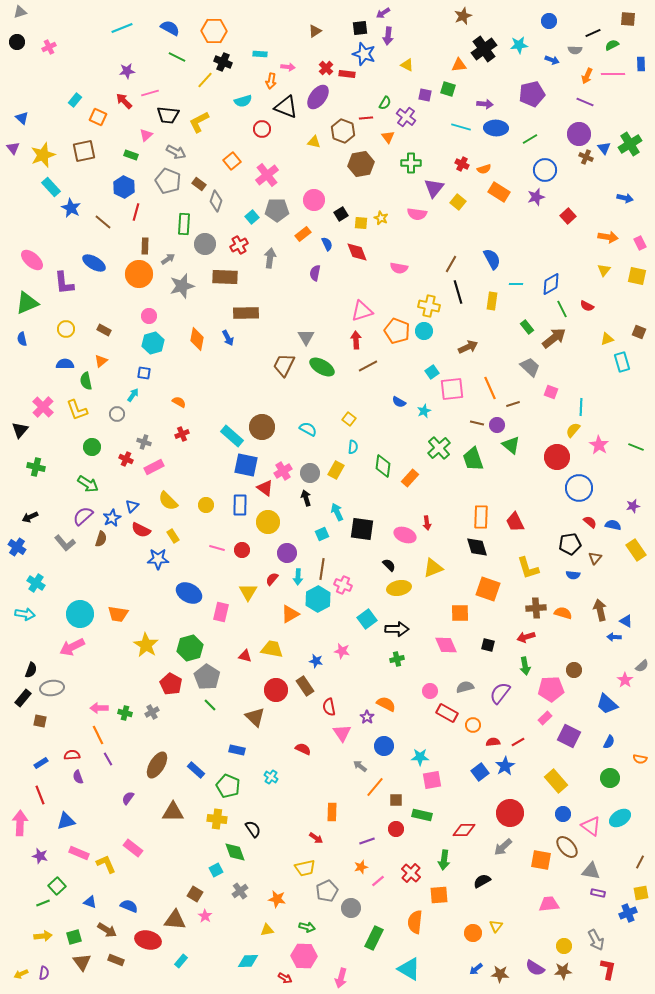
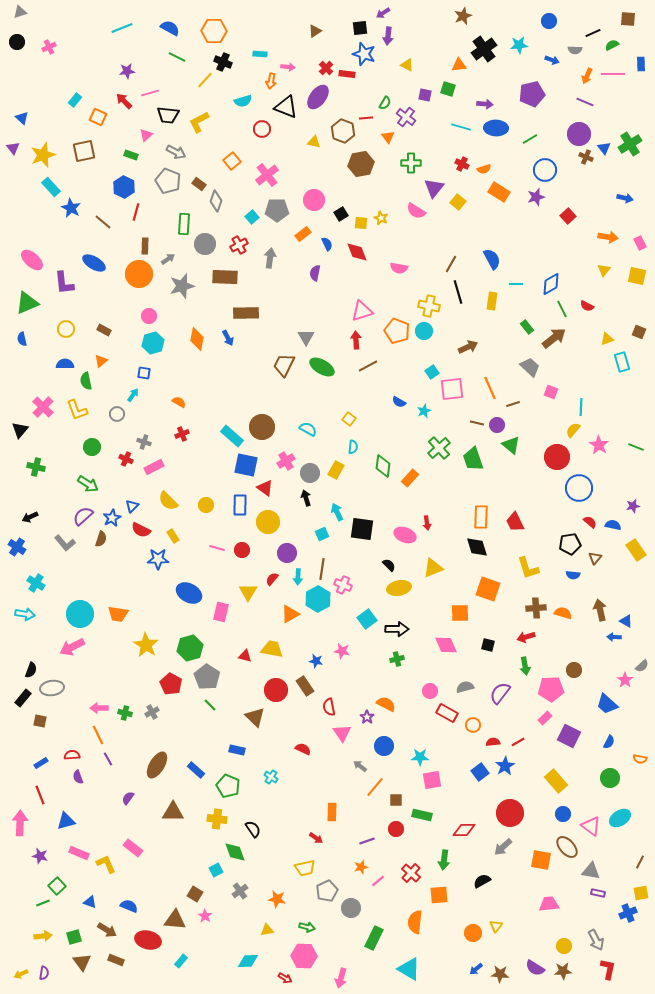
pink semicircle at (417, 214): moved 1 px left, 3 px up; rotated 24 degrees clockwise
pink cross at (283, 471): moved 3 px right, 10 px up
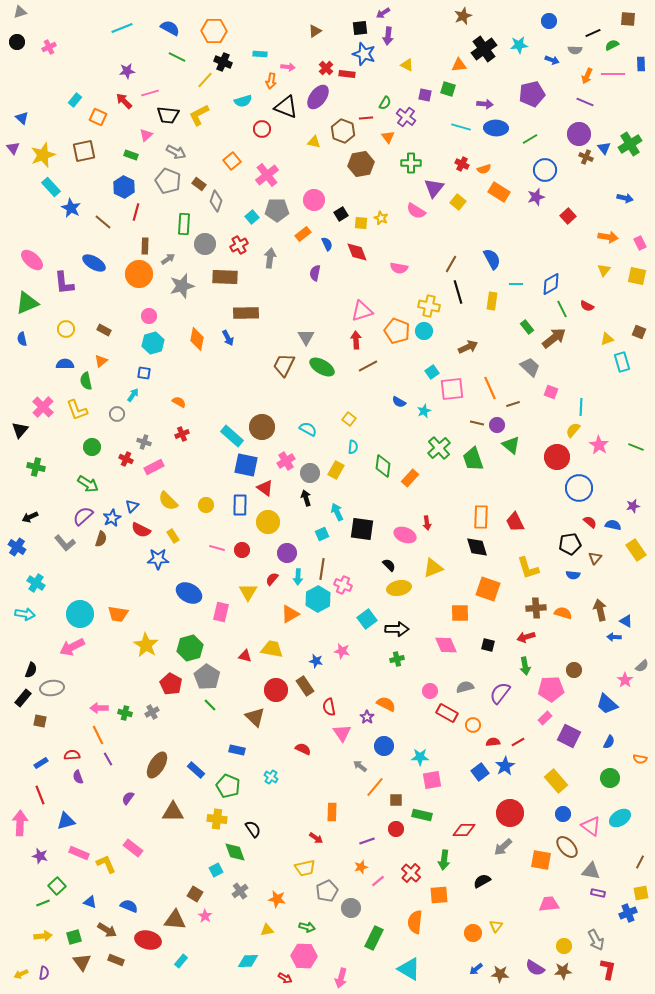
yellow L-shape at (199, 122): moved 7 px up
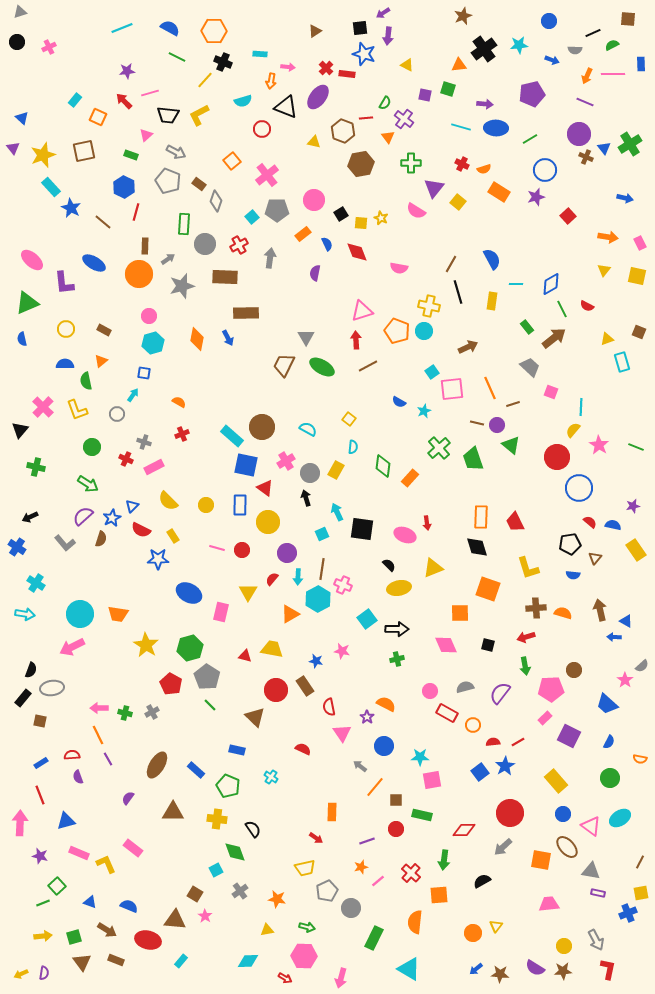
purple cross at (406, 117): moved 2 px left, 2 px down
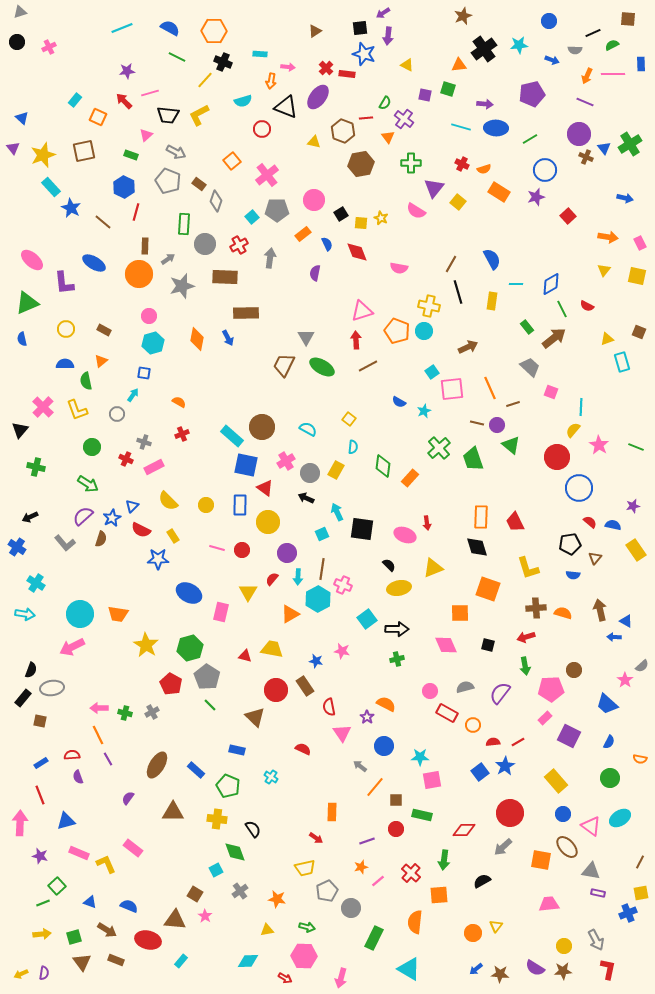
black arrow at (306, 498): rotated 49 degrees counterclockwise
yellow arrow at (43, 936): moved 1 px left, 2 px up
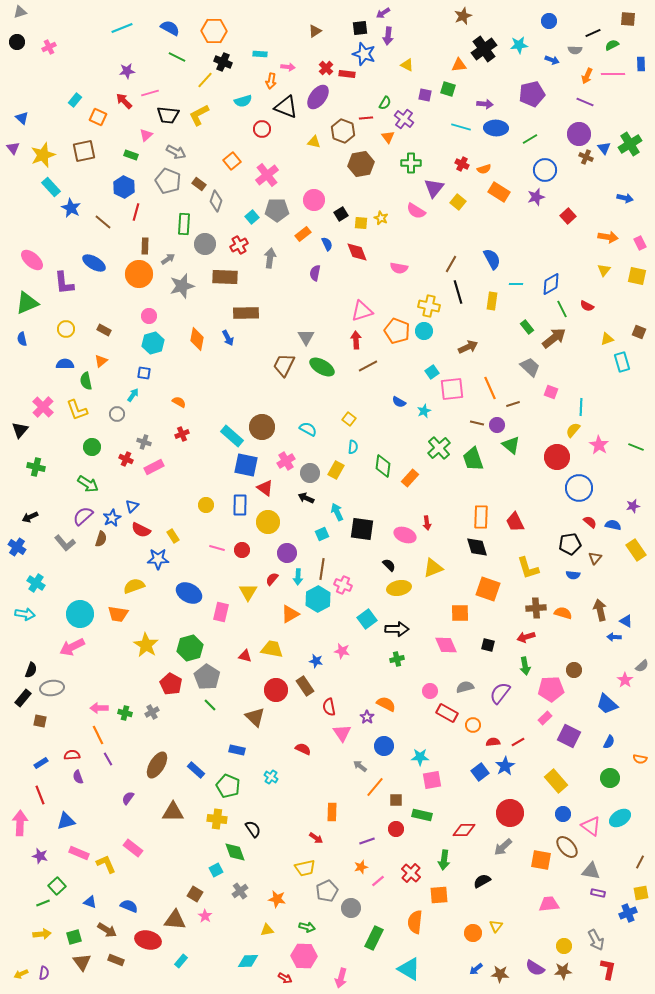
yellow semicircle at (168, 501): moved 34 px left, 85 px down; rotated 115 degrees clockwise
